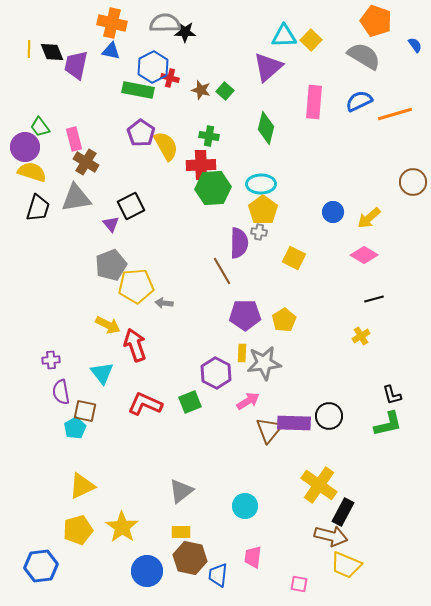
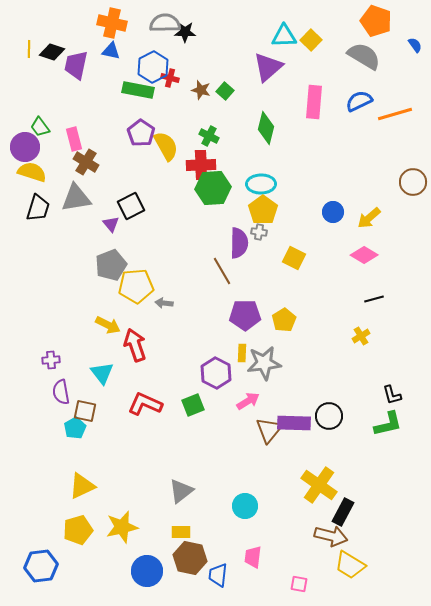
black diamond at (52, 52): rotated 50 degrees counterclockwise
green cross at (209, 136): rotated 18 degrees clockwise
green square at (190, 402): moved 3 px right, 3 px down
yellow star at (122, 527): rotated 24 degrees clockwise
yellow trapezoid at (346, 565): moved 4 px right; rotated 8 degrees clockwise
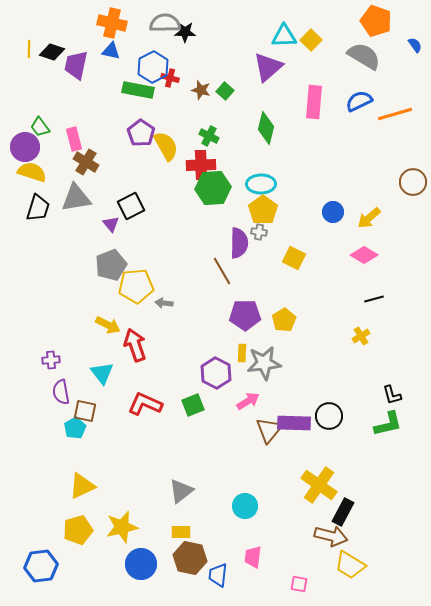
blue circle at (147, 571): moved 6 px left, 7 px up
